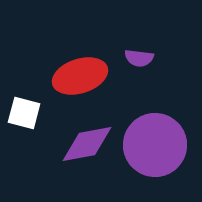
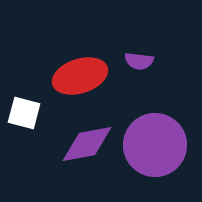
purple semicircle: moved 3 px down
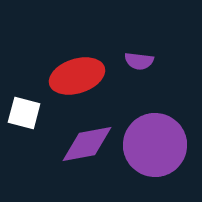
red ellipse: moved 3 px left
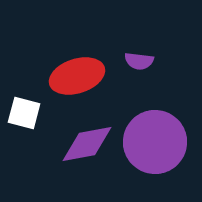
purple circle: moved 3 px up
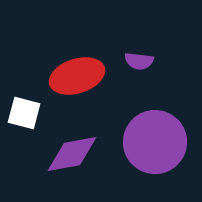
purple diamond: moved 15 px left, 10 px down
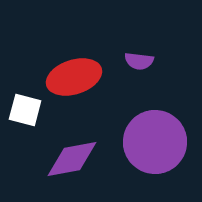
red ellipse: moved 3 px left, 1 px down
white square: moved 1 px right, 3 px up
purple diamond: moved 5 px down
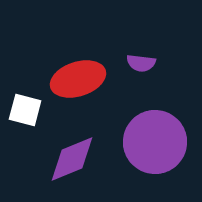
purple semicircle: moved 2 px right, 2 px down
red ellipse: moved 4 px right, 2 px down
purple diamond: rotated 12 degrees counterclockwise
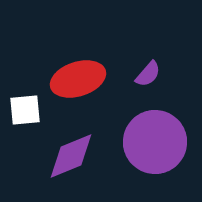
purple semicircle: moved 7 px right, 11 px down; rotated 56 degrees counterclockwise
white square: rotated 20 degrees counterclockwise
purple diamond: moved 1 px left, 3 px up
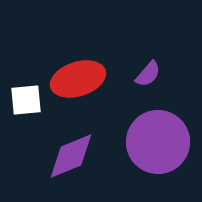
white square: moved 1 px right, 10 px up
purple circle: moved 3 px right
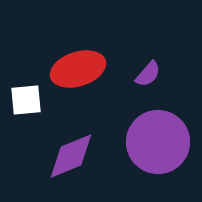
red ellipse: moved 10 px up
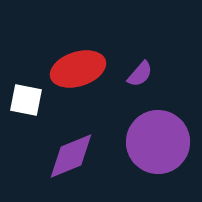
purple semicircle: moved 8 px left
white square: rotated 16 degrees clockwise
